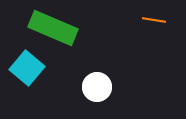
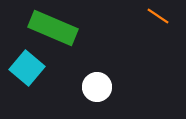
orange line: moved 4 px right, 4 px up; rotated 25 degrees clockwise
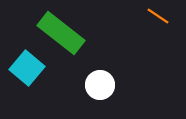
green rectangle: moved 8 px right, 5 px down; rotated 15 degrees clockwise
white circle: moved 3 px right, 2 px up
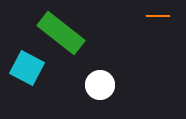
orange line: rotated 35 degrees counterclockwise
cyan square: rotated 12 degrees counterclockwise
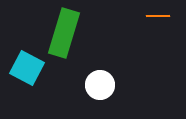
green rectangle: moved 3 px right; rotated 69 degrees clockwise
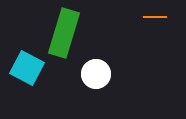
orange line: moved 3 px left, 1 px down
white circle: moved 4 px left, 11 px up
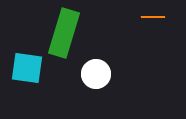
orange line: moved 2 px left
cyan square: rotated 20 degrees counterclockwise
